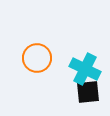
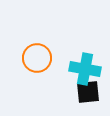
cyan cross: rotated 16 degrees counterclockwise
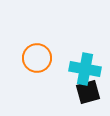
black square: rotated 10 degrees counterclockwise
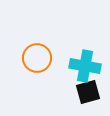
cyan cross: moved 3 px up
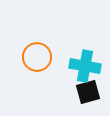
orange circle: moved 1 px up
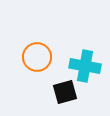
black square: moved 23 px left
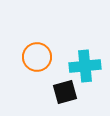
cyan cross: rotated 16 degrees counterclockwise
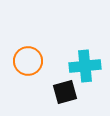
orange circle: moved 9 px left, 4 px down
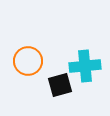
black square: moved 5 px left, 7 px up
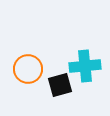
orange circle: moved 8 px down
